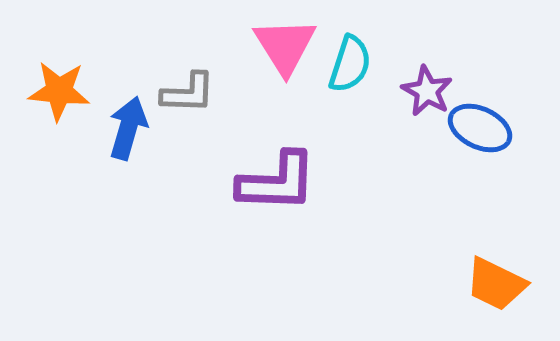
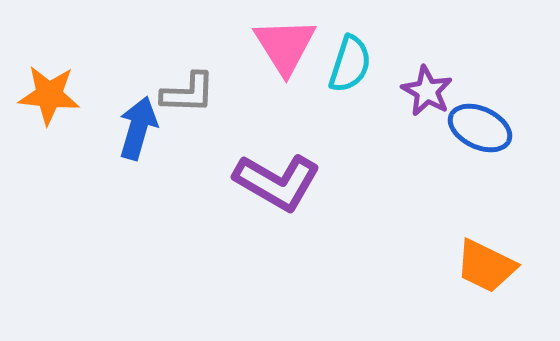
orange star: moved 10 px left, 4 px down
blue arrow: moved 10 px right
purple L-shape: rotated 28 degrees clockwise
orange trapezoid: moved 10 px left, 18 px up
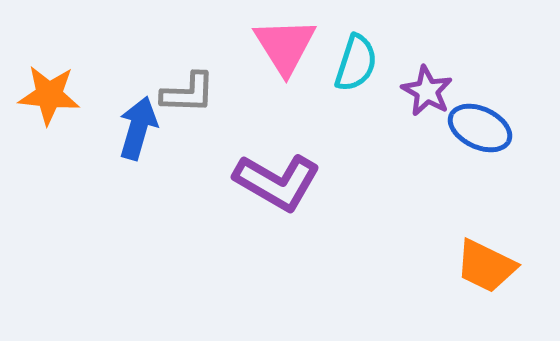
cyan semicircle: moved 6 px right, 1 px up
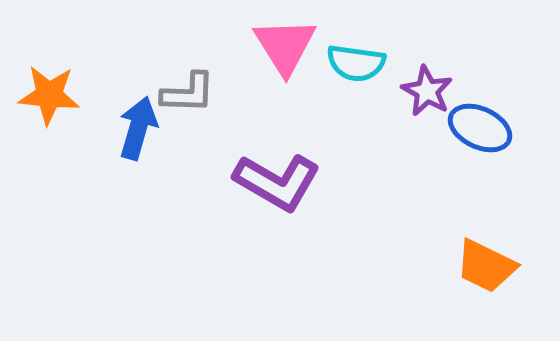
cyan semicircle: rotated 80 degrees clockwise
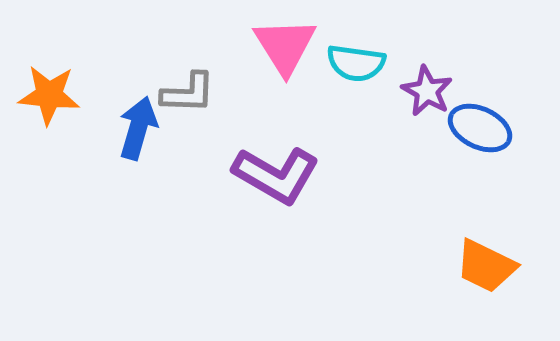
purple L-shape: moved 1 px left, 7 px up
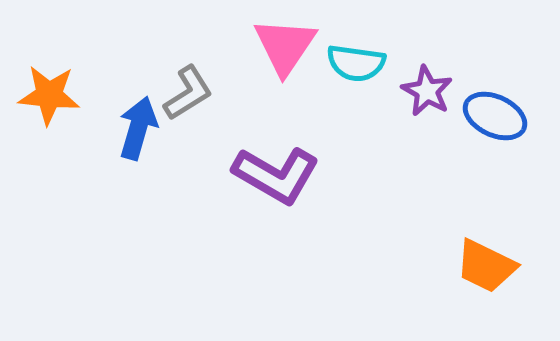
pink triangle: rotated 6 degrees clockwise
gray L-shape: rotated 34 degrees counterclockwise
blue ellipse: moved 15 px right, 12 px up
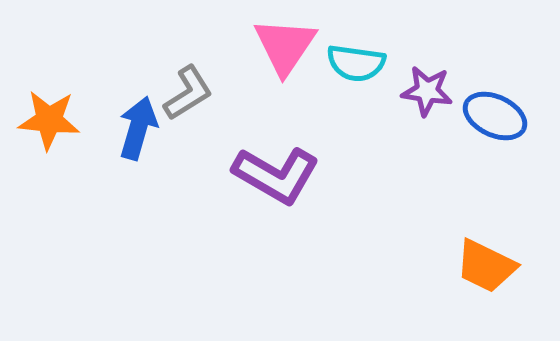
purple star: rotated 21 degrees counterclockwise
orange star: moved 25 px down
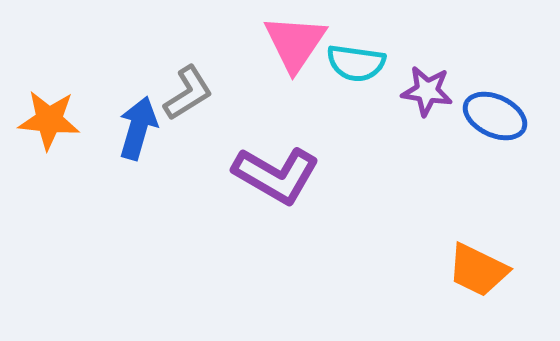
pink triangle: moved 10 px right, 3 px up
orange trapezoid: moved 8 px left, 4 px down
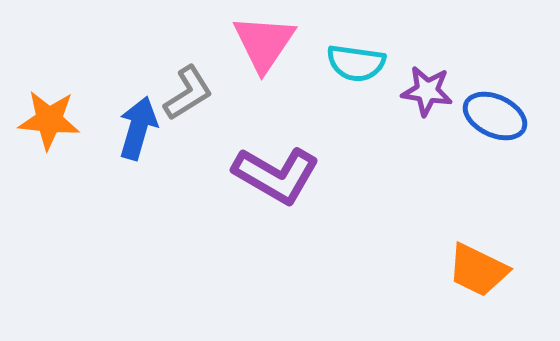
pink triangle: moved 31 px left
